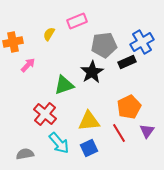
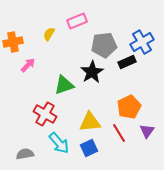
red cross: rotated 10 degrees counterclockwise
yellow triangle: moved 1 px right, 1 px down
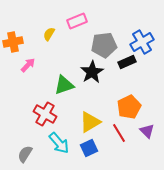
yellow triangle: rotated 25 degrees counterclockwise
purple triangle: rotated 21 degrees counterclockwise
gray semicircle: rotated 48 degrees counterclockwise
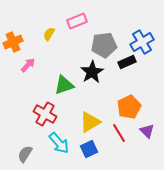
orange cross: rotated 12 degrees counterclockwise
blue square: moved 1 px down
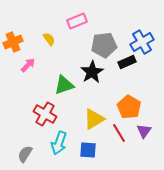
yellow semicircle: moved 5 px down; rotated 112 degrees clockwise
orange pentagon: rotated 15 degrees counterclockwise
yellow triangle: moved 4 px right, 3 px up
purple triangle: moved 3 px left; rotated 21 degrees clockwise
cyan arrow: rotated 60 degrees clockwise
blue square: moved 1 px left, 1 px down; rotated 30 degrees clockwise
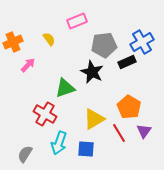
black star: rotated 15 degrees counterclockwise
green triangle: moved 1 px right, 3 px down
blue square: moved 2 px left, 1 px up
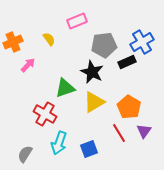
yellow triangle: moved 17 px up
blue square: moved 3 px right; rotated 24 degrees counterclockwise
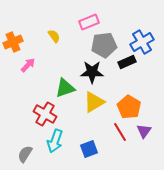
pink rectangle: moved 12 px right, 1 px down
yellow semicircle: moved 5 px right, 3 px up
black star: rotated 25 degrees counterclockwise
red line: moved 1 px right, 1 px up
cyan arrow: moved 4 px left, 2 px up
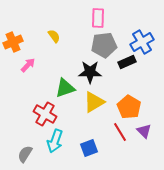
pink rectangle: moved 9 px right, 4 px up; rotated 66 degrees counterclockwise
black star: moved 2 px left
purple triangle: rotated 21 degrees counterclockwise
blue square: moved 1 px up
